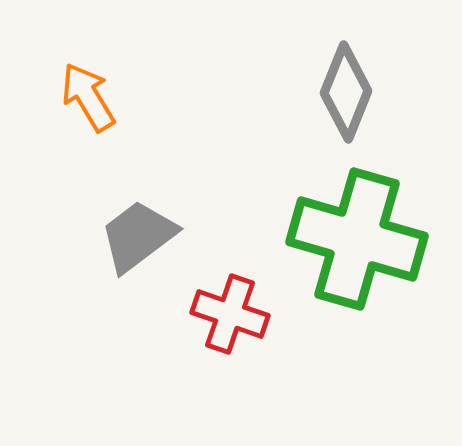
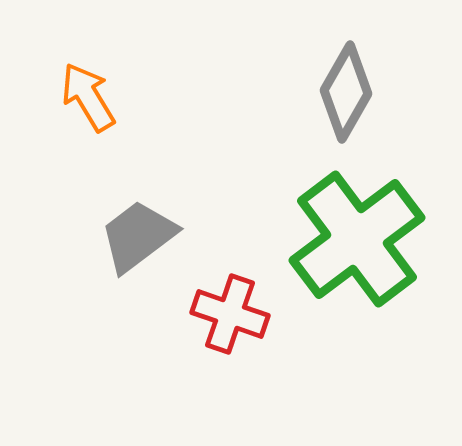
gray diamond: rotated 8 degrees clockwise
green cross: rotated 37 degrees clockwise
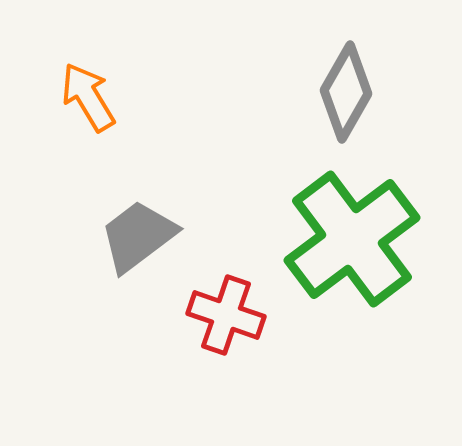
green cross: moved 5 px left
red cross: moved 4 px left, 1 px down
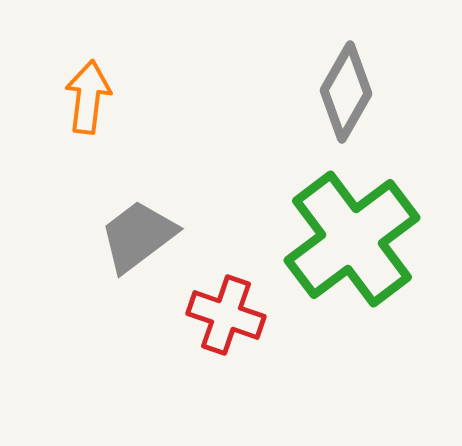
orange arrow: rotated 38 degrees clockwise
